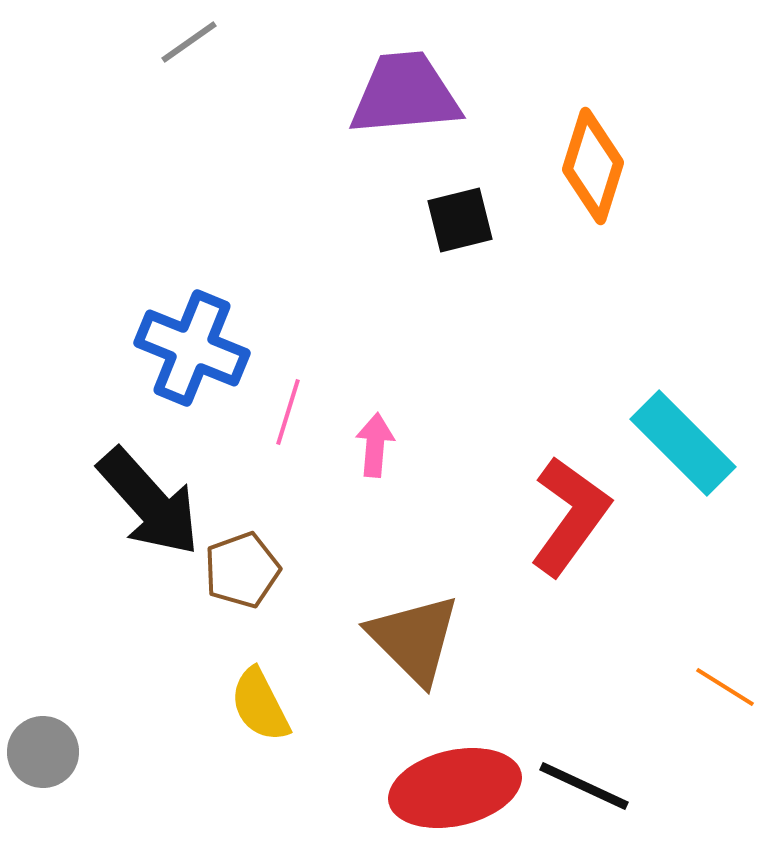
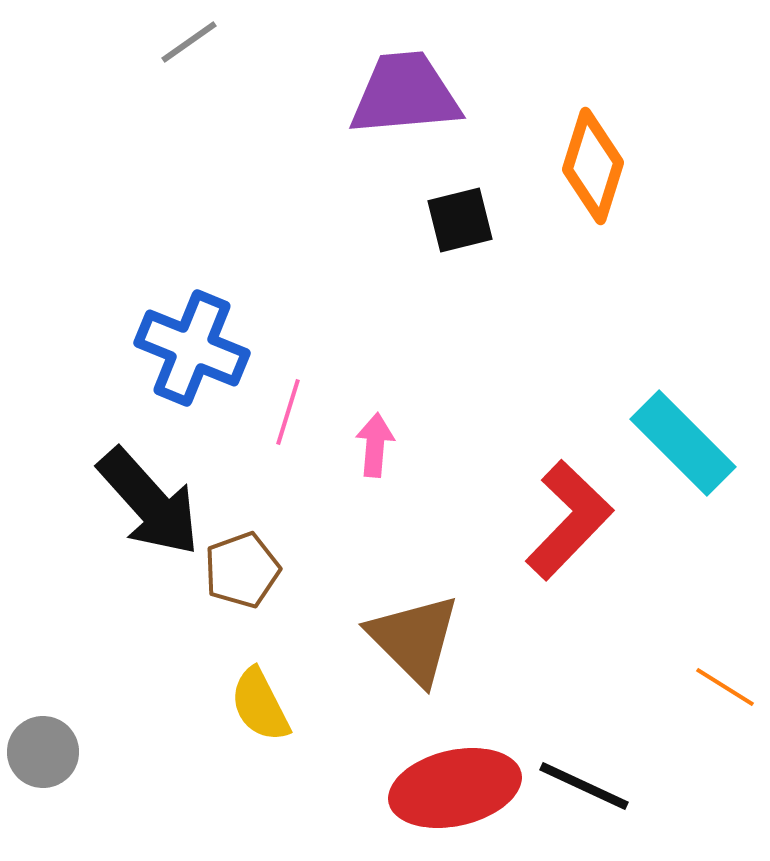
red L-shape: moved 1 px left, 4 px down; rotated 8 degrees clockwise
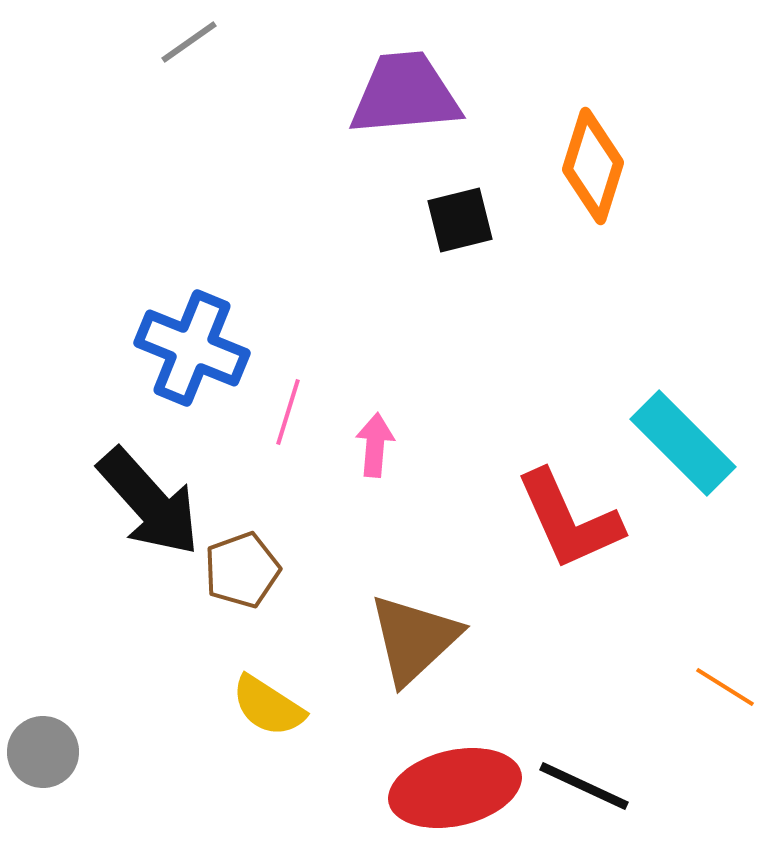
red L-shape: rotated 112 degrees clockwise
brown triangle: rotated 32 degrees clockwise
yellow semicircle: moved 8 px right, 1 px down; rotated 30 degrees counterclockwise
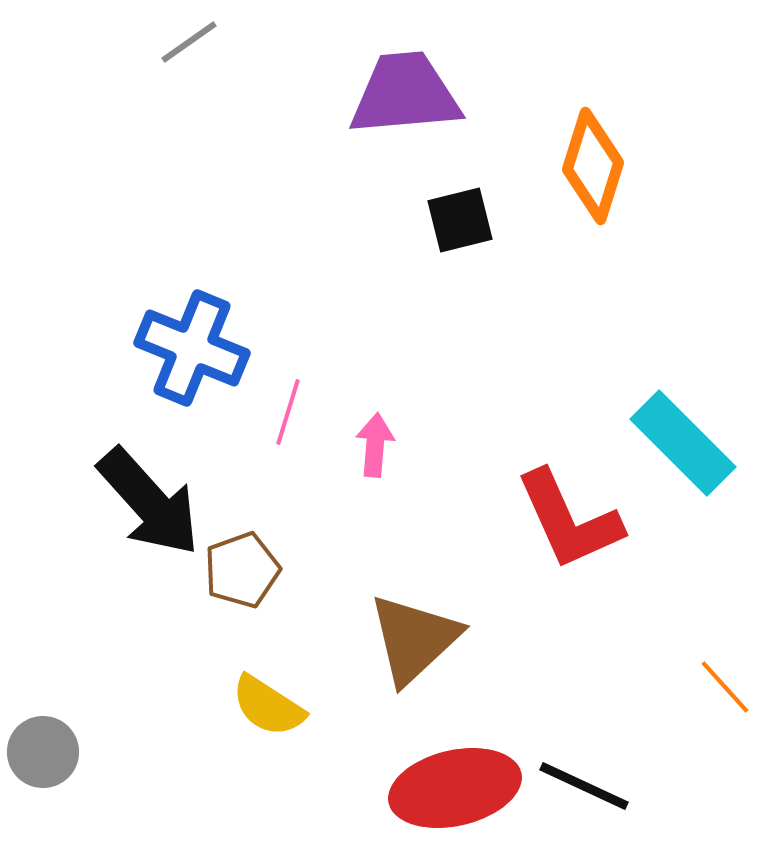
orange line: rotated 16 degrees clockwise
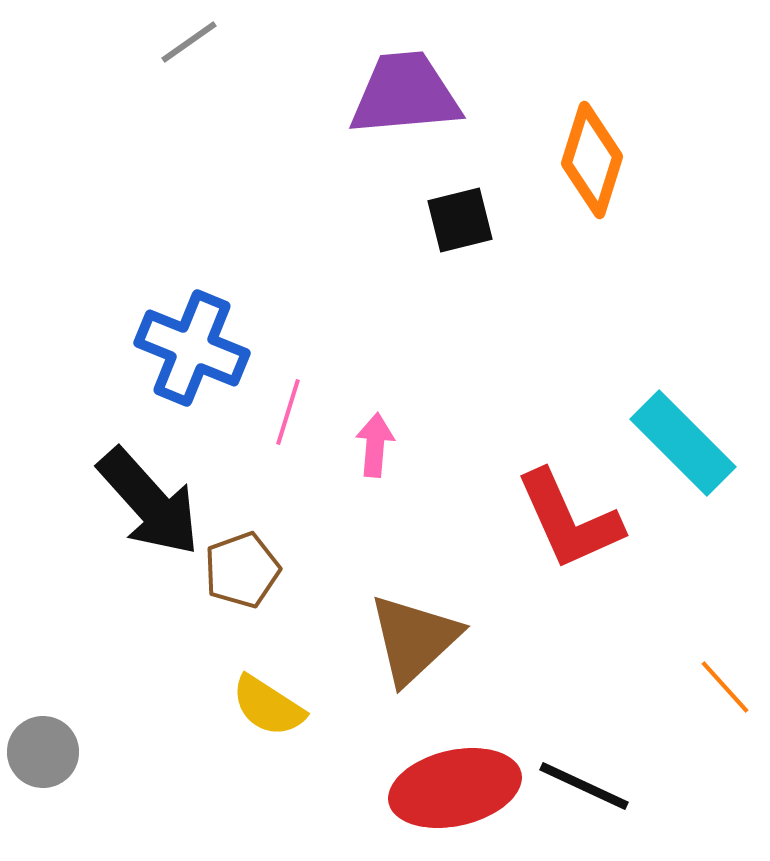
orange diamond: moved 1 px left, 6 px up
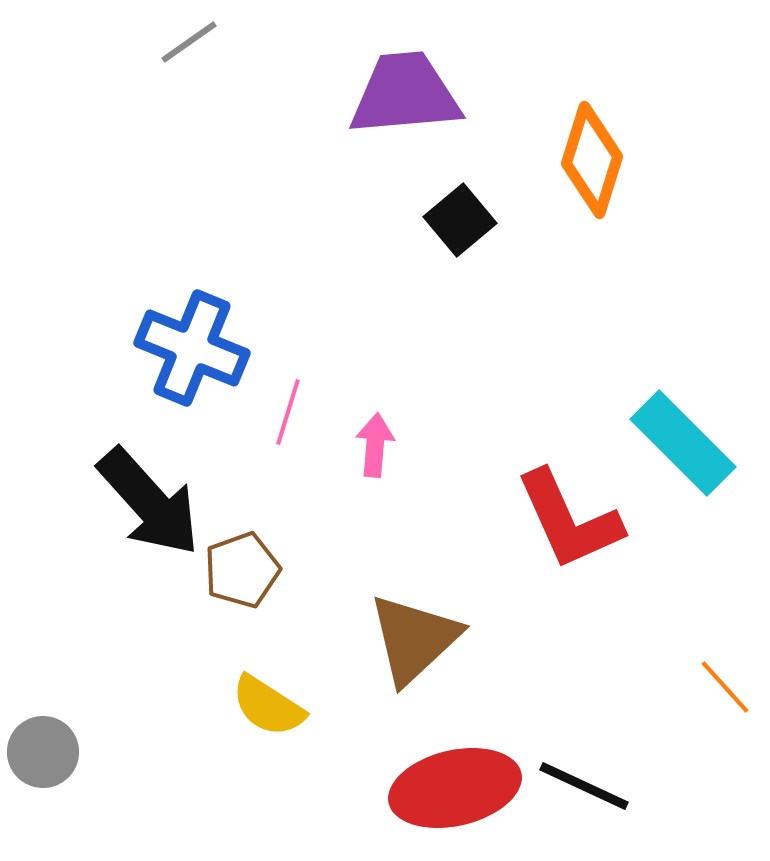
black square: rotated 26 degrees counterclockwise
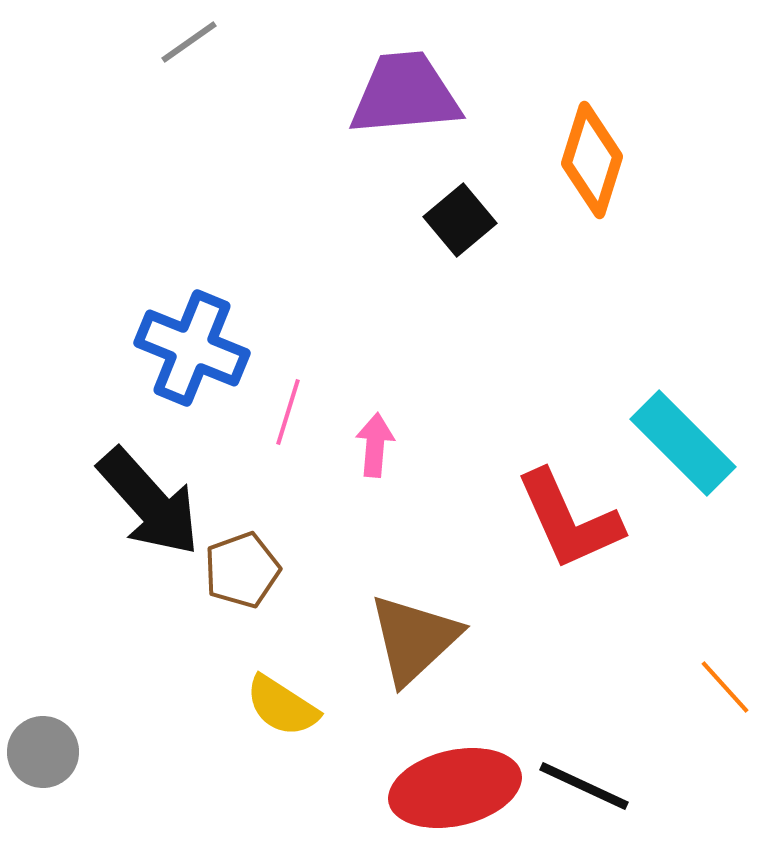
yellow semicircle: moved 14 px right
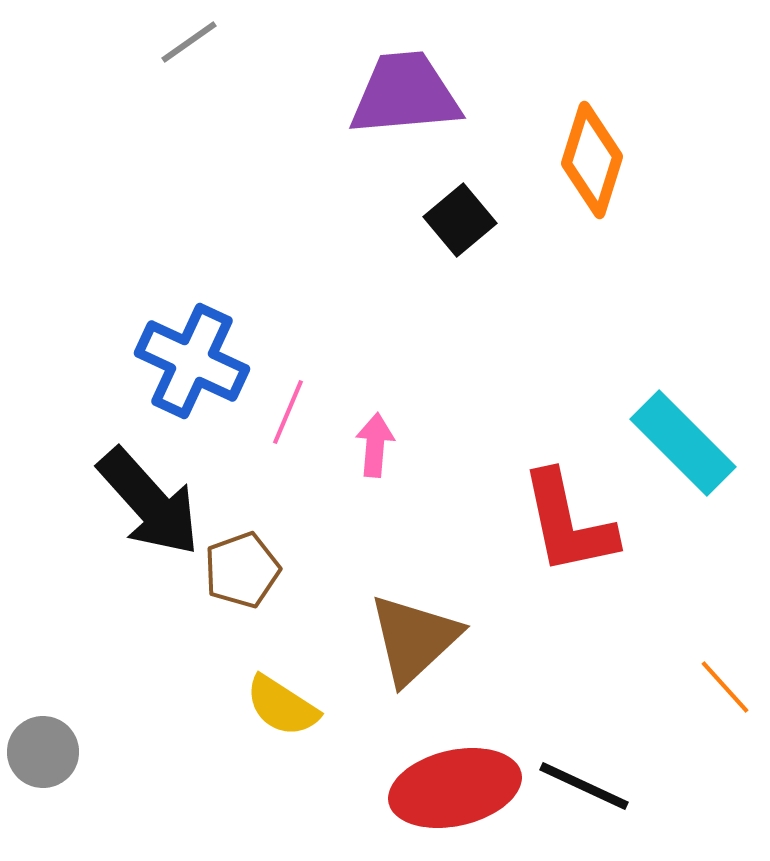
blue cross: moved 13 px down; rotated 3 degrees clockwise
pink line: rotated 6 degrees clockwise
red L-shape: moved 1 px left, 3 px down; rotated 12 degrees clockwise
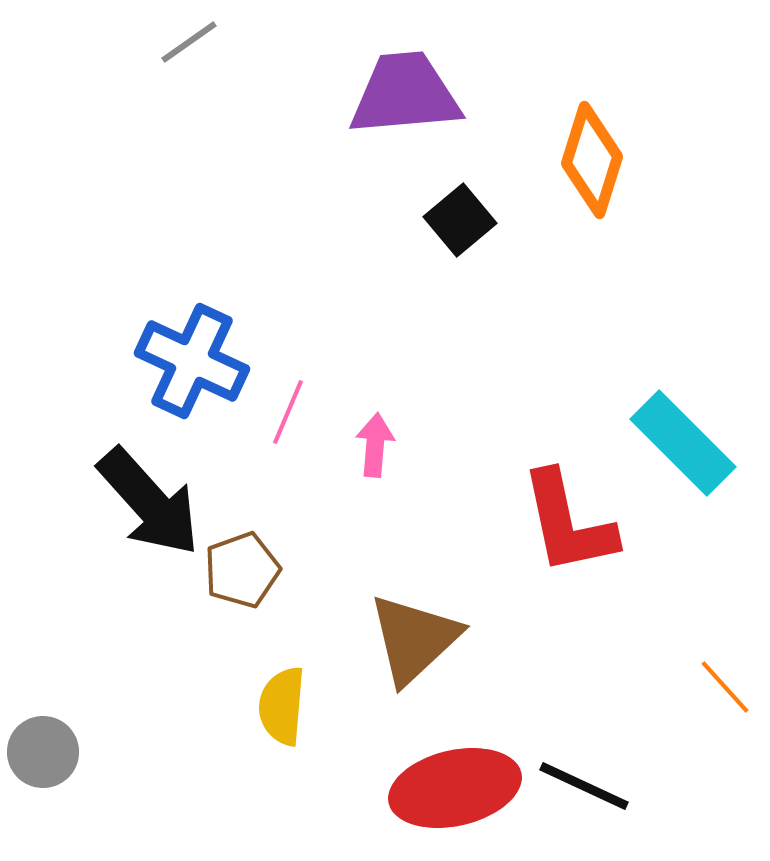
yellow semicircle: rotated 62 degrees clockwise
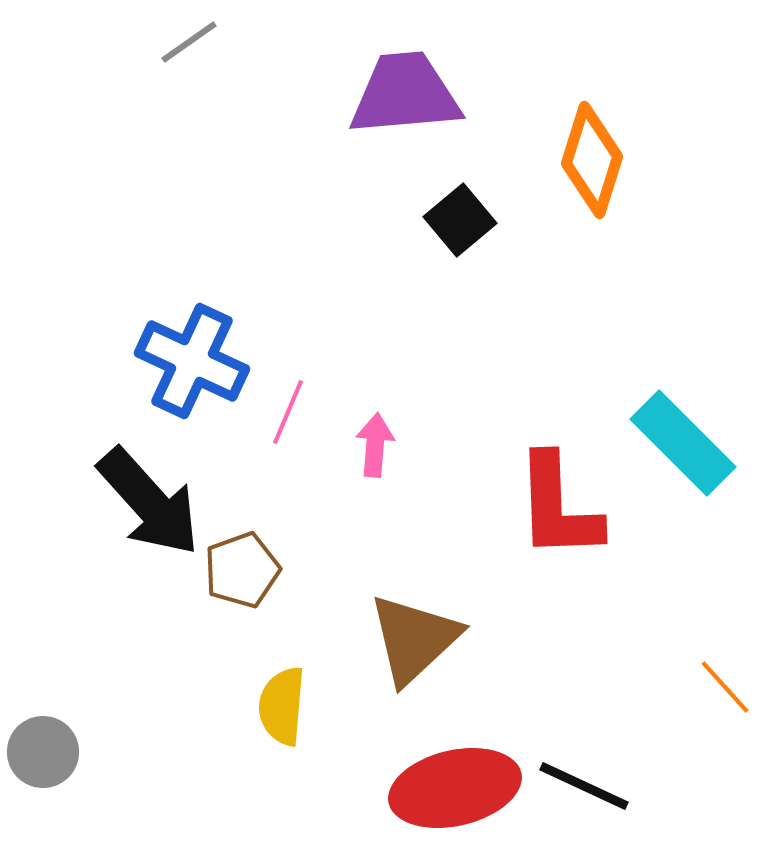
red L-shape: moved 10 px left, 16 px up; rotated 10 degrees clockwise
